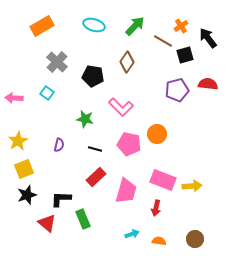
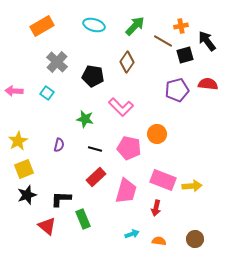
orange cross: rotated 24 degrees clockwise
black arrow: moved 1 px left, 3 px down
pink arrow: moved 7 px up
pink pentagon: moved 4 px down
red triangle: moved 3 px down
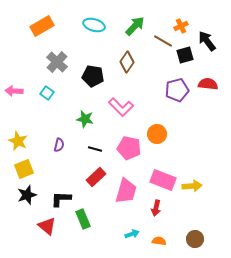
orange cross: rotated 16 degrees counterclockwise
yellow star: rotated 18 degrees counterclockwise
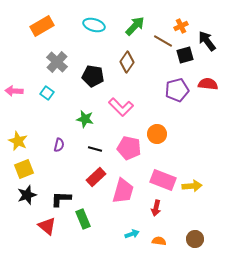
pink trapezoid: moved 3 px left
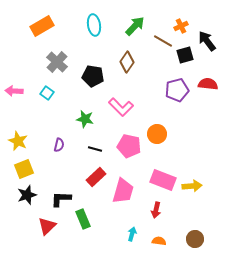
cyan ellipse: rotated 65 degrees clockwise
pink pentagon: moved 2 px up
red arrow: moved 2 px down
red triangle: rotated 36 degrees clockwise
cyan arrow: rotated 56 degrees counterclockwise
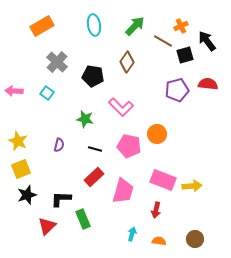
yellow square: moved 3 px left
red rectangle: moved 2 px left
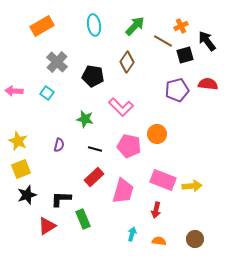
red triangle: rotated 12 degrees clockwise
